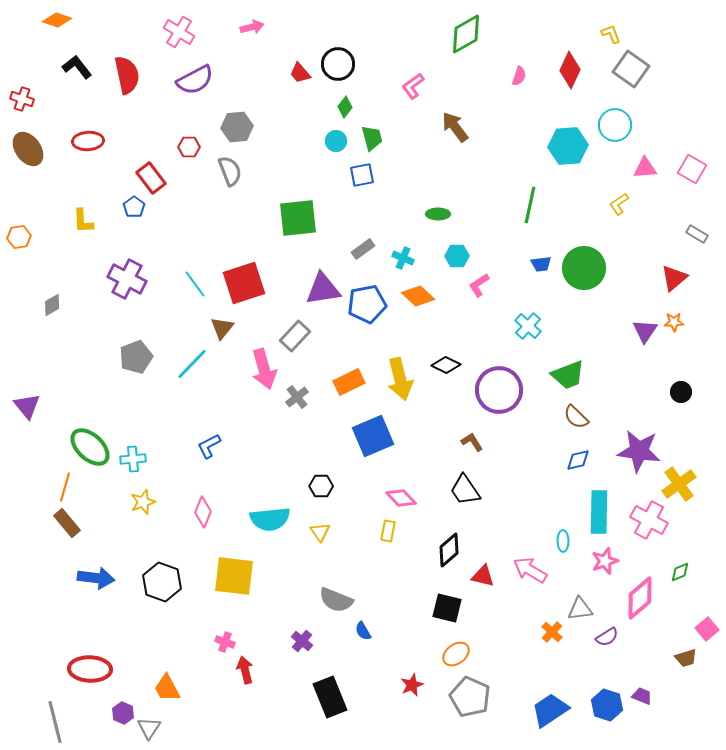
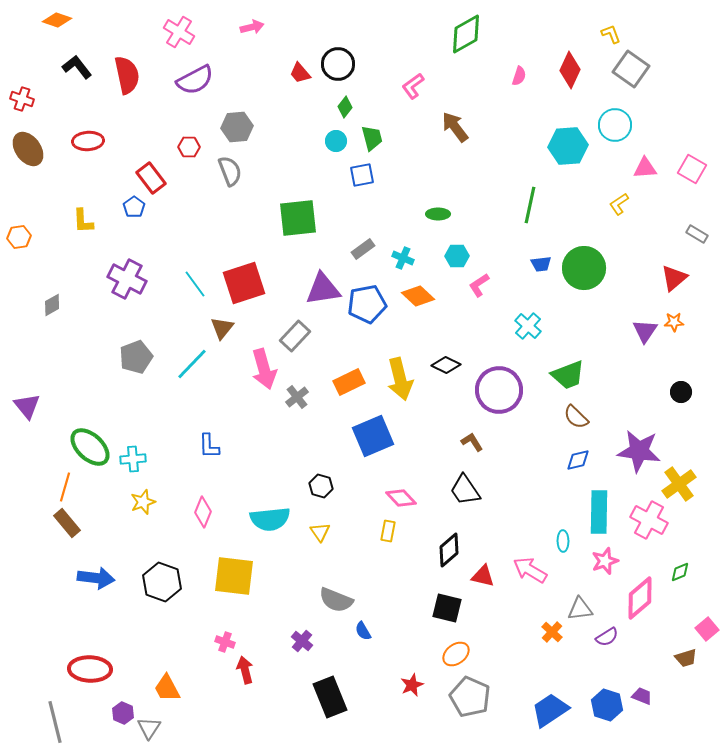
blue L-shape at (209, 446): rotated 64 degrees counterclockwise
black hexagon at (321, 486): rotated 15 degrees clockwise
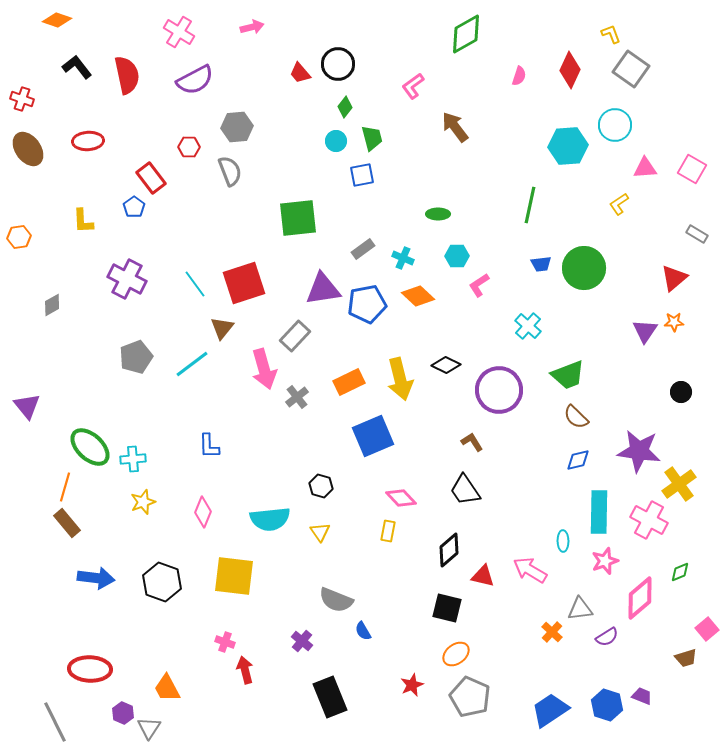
cyan line at (192, 364): rotated 9 degrees clockwise
gray line at (55, 722): rotated 12 degrees counterclockwise
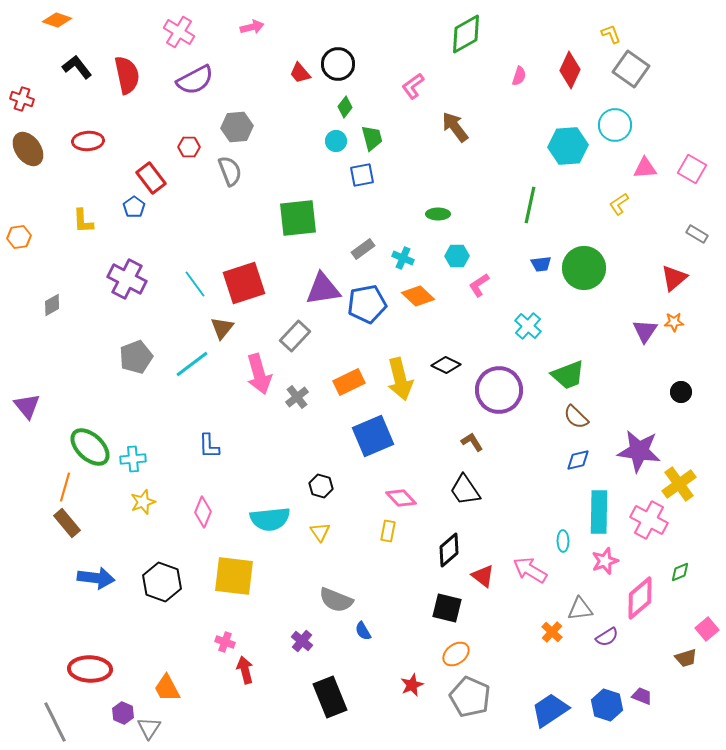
pink arrow at (264, 369): moved 5 px left, 5 px down
red triangle at (483, 576): rotated 25 degrees clockwise
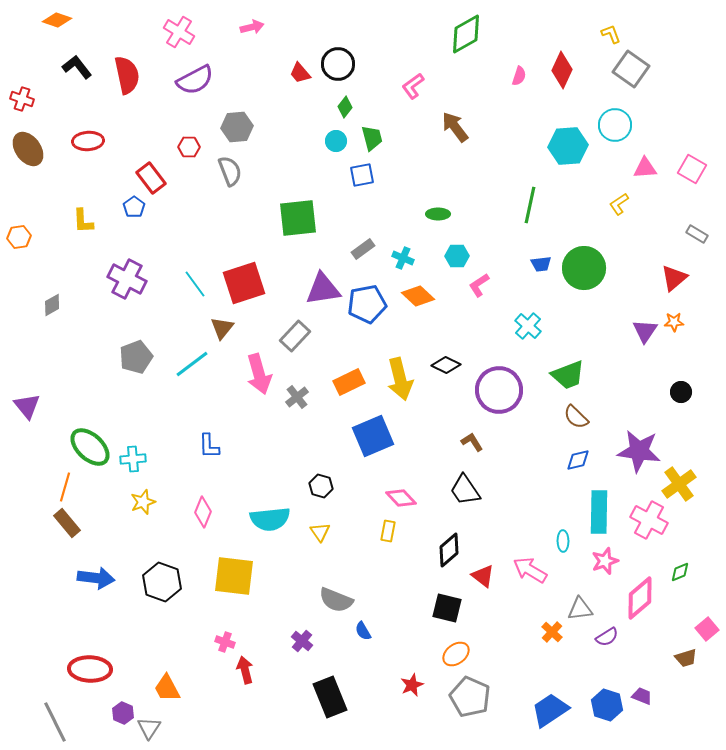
red diamond at (570, 70): moved 8 px left
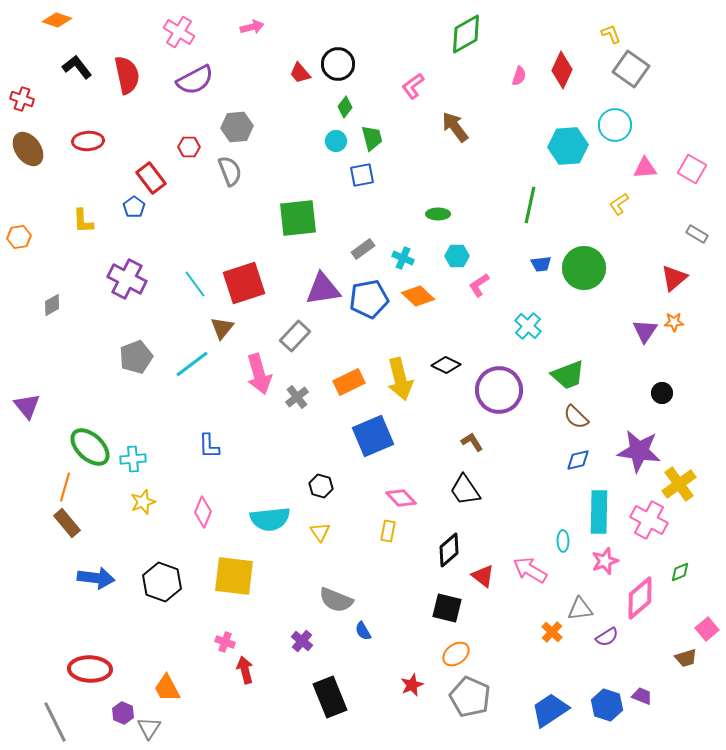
blue pentagon at (367, 304): moved 2 px right, 5 px up
black circle at (681, 392): moved 19 px left, 1 px down
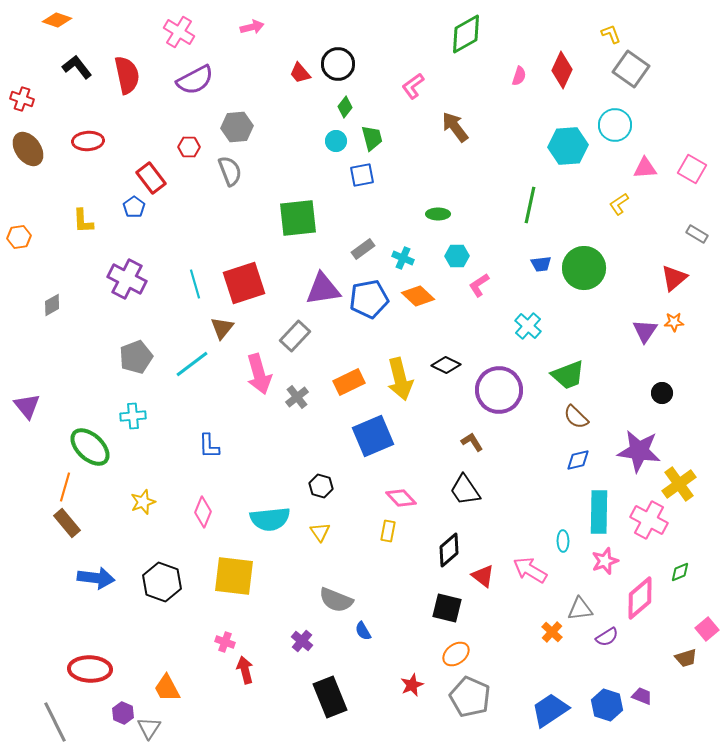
cyan line at (195, 284): rotated 20 degrees clockwise
cyan cross at (133, 459): moved 43 px up
